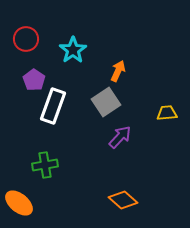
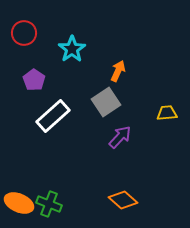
red circle: moved 2 px left, 6 px up
cyan star: moved 1 px left, 1 px up
white rectangle: moved 10 px down; rotated 28 degrees clockwise
green cross: moved 4 px right, 39 px down; rotated 30 degrees clockwise
orange ellipse: rotated 16 degrees counterclockwise
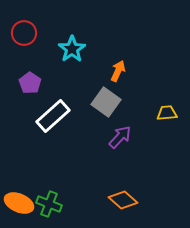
purple pentagon: moved 4 px left, 3 px down
gray square: rotated 20 degrees counterclockwise
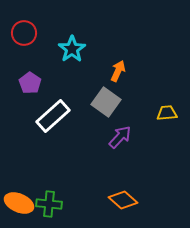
green cross: rotated 15 degrees counterclockwise
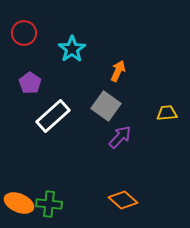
gray square: moved 4 px down
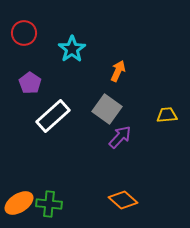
gray square: moved 1 px right, 3 px down
yellow trapezoid: moved 2 px down
orange ellipse: rotated 56 degrees counterclockwise
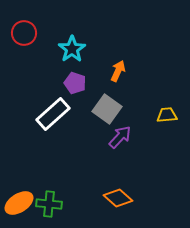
purple pentagon: moved 45 px right; rotated 15 degrees counterclockwise
white rectangle: moved 2 px up
orange diamond: moved 5 px left, 2 px up
